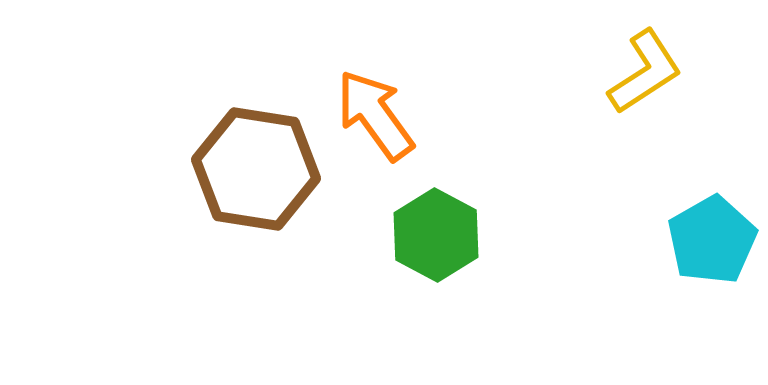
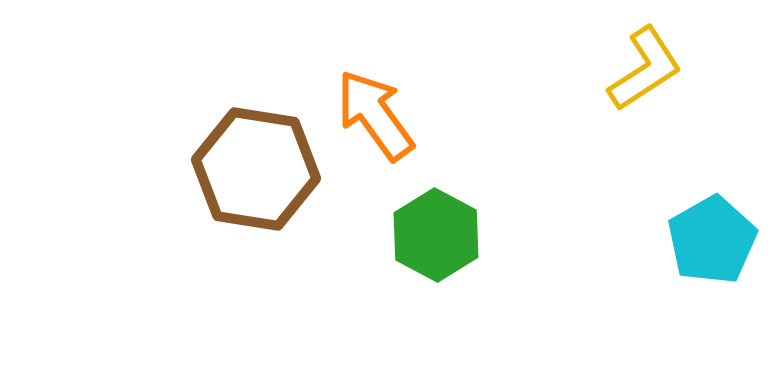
yellow L-shape: moved 3 px up
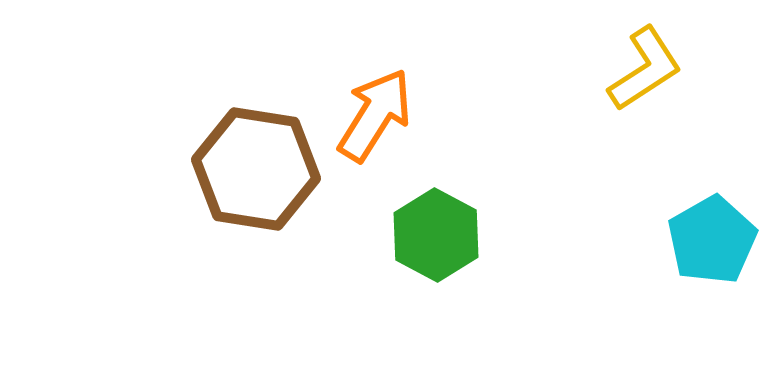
orange arrow: rotated 68 degrees clockwise
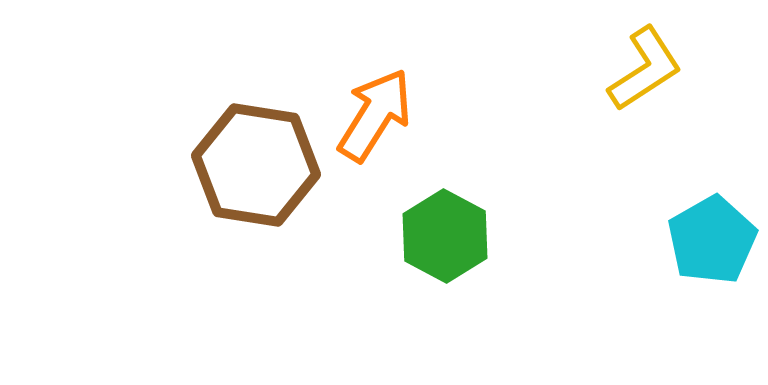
brown hexagon: moved 4 px up
green hexagon: moved 9 px right, 1 px down
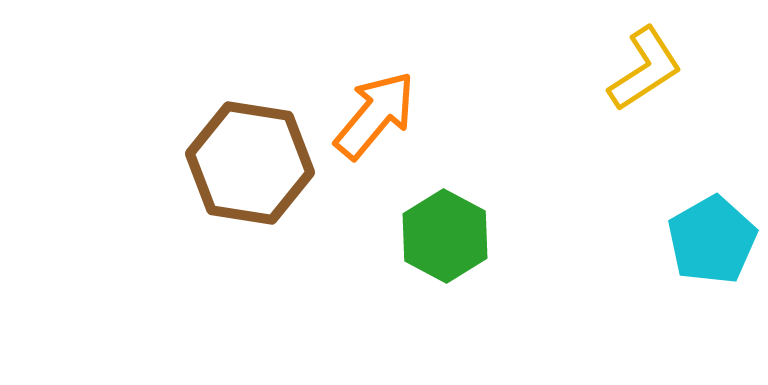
orange arrow: rotated 8 degrees clockwise
brown hexagon: moved 6 px left, 2 px up
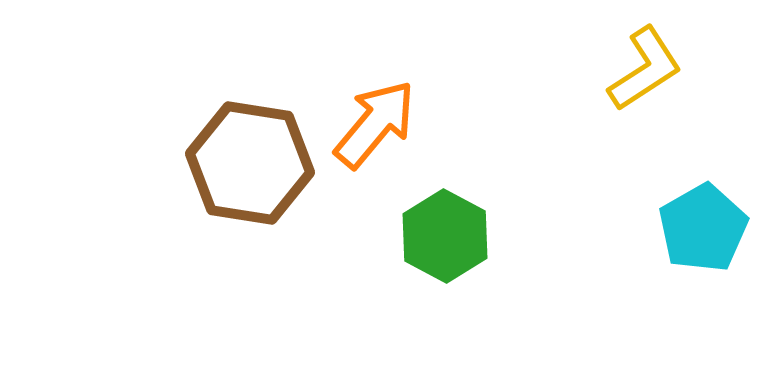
orange arrow: moved 9 px down
cyan pentagon: moved 9 px left, 12 px up
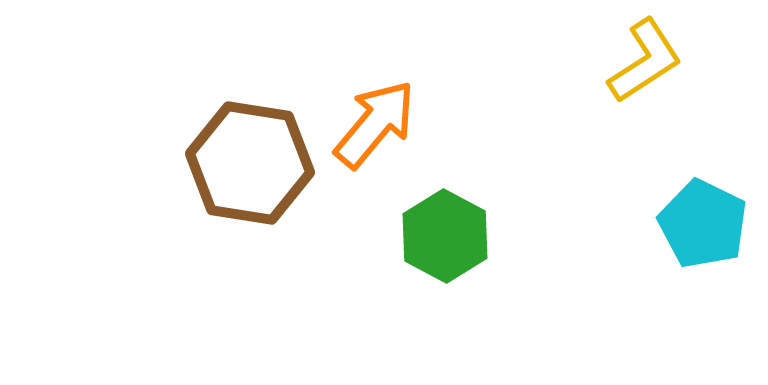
yellow L-shape: moved 8 px up
cyan pentagon: moved 4 px up; rotated 16 degrees counterclockwise
